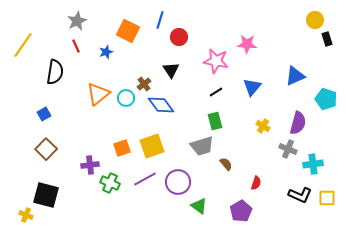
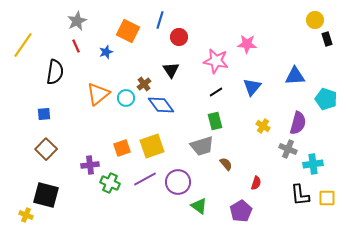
blue triangle at (295, 76): rotated 20 degrees clockwise
blue square at (44, 114): rotated 24 degrees clockwise
black L-shape at (300, 195): rotated 60 degrees clockwise
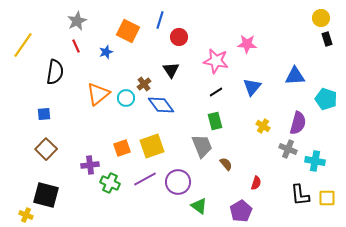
yellow circle at (315, 20): moved 6 px right, 2 px up
gray trapezoid at (202, 146): rotated 95 degrees counterclockwise
cyan cross at (313, 164): moved 2 px right, 3 px up; rotated 18 degrees clockwise
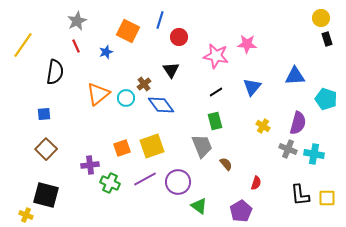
pink star at (216, 61): moved 5 px up
cyan cross at (315, 161): moved 1 px left, 7 px up
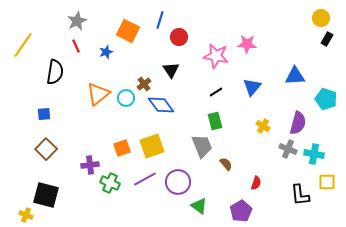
black rectangle at (327, 39): rotated 48 degrees clockwise
yellow square at (327, 198): moved 16 px up
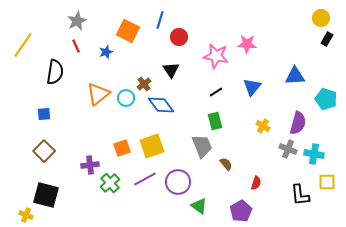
brown square at (46, 149): moved 2 px left, 2 px down
green cross at (110, 183): rotated 24 degrees clockwise
